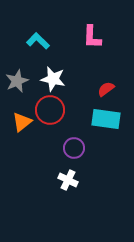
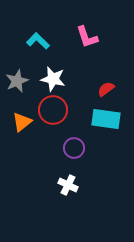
pink L-shape: moved 5 px left; rotated 20 degrees counterclockwise
red circle: moved 3 px right
white cross: moved 5 px down
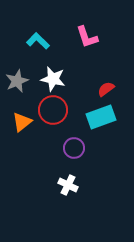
cyan rectangle: moved 5 px left, 2 px up; rotated 28 degrees counterclockwise
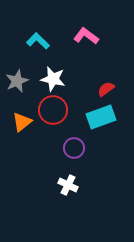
pink L-shape: moved 1 px left, 1 px up; rotated 145 degrees clockwise
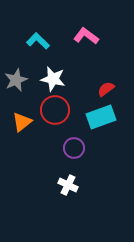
gray star: moved 1 px left, 1 px up
red circle: moved 2 px right
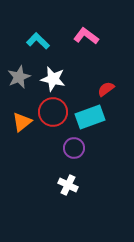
gray star: moved 3 px right, 3 px up
red circle: moved 2 px left, 2 px down
cyan rectangle: moved 11 px left
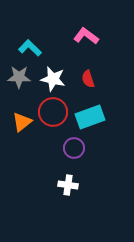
cyan L-shape: moved 8 px left, 7 px down
gray star: rotated 25 degrees clockwise
red semicircle: moved 18 px left, 10 px up; rotated 72 degrees counterclockwise
white cross: rotated 18 degrees counterclockwise
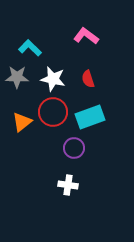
gray star: moved 2 px left
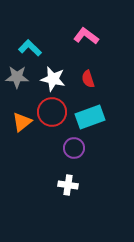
red circle: moved 1 px left
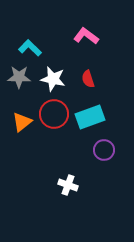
gray star: moved 2 px right
red circle: moved 2 px right, 2 px down
purple circle: moved 30 px right, 2 px down
white cross: rotated 12 degrees clockwise
